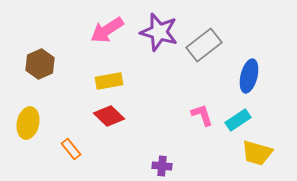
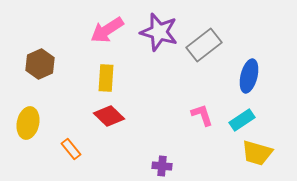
yellow rectangle: moved 3 px left, 3 px up; rotated 76 degrees counterclockwise
cyan rectangle: moved 4 px right
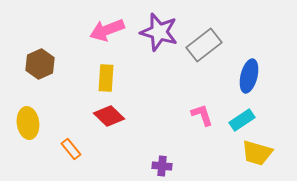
pink arrow: rotated 12 degrees clockwise
yellow ellipse: rotated 20 degrees counterclockwise
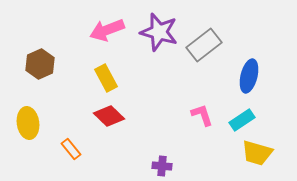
yellow rectangle: rotated 32 degrees counterclockwise
